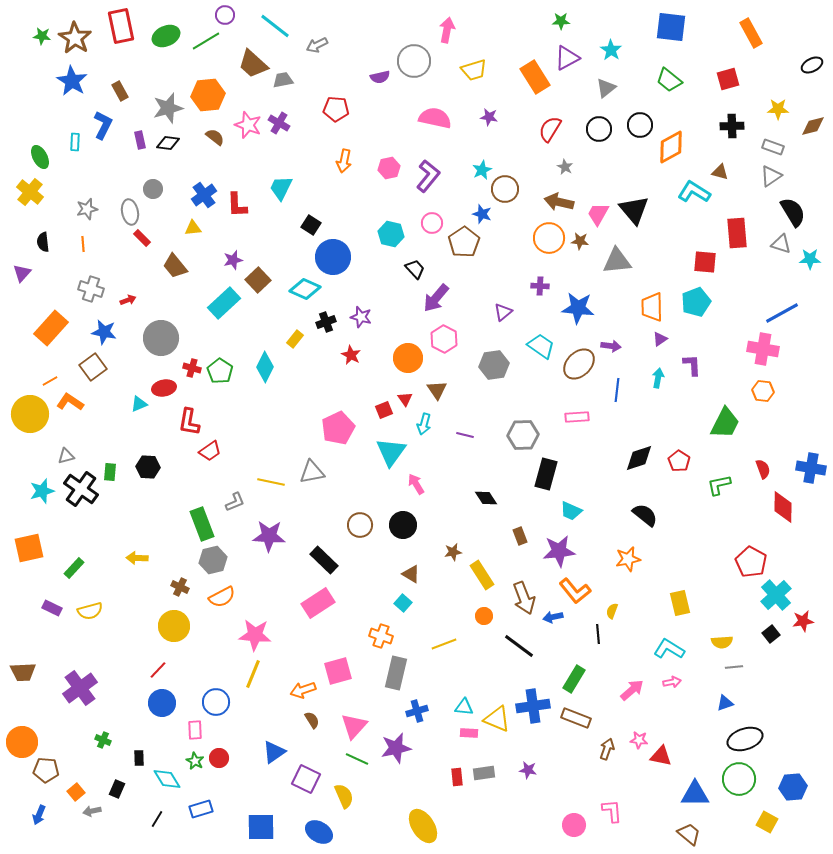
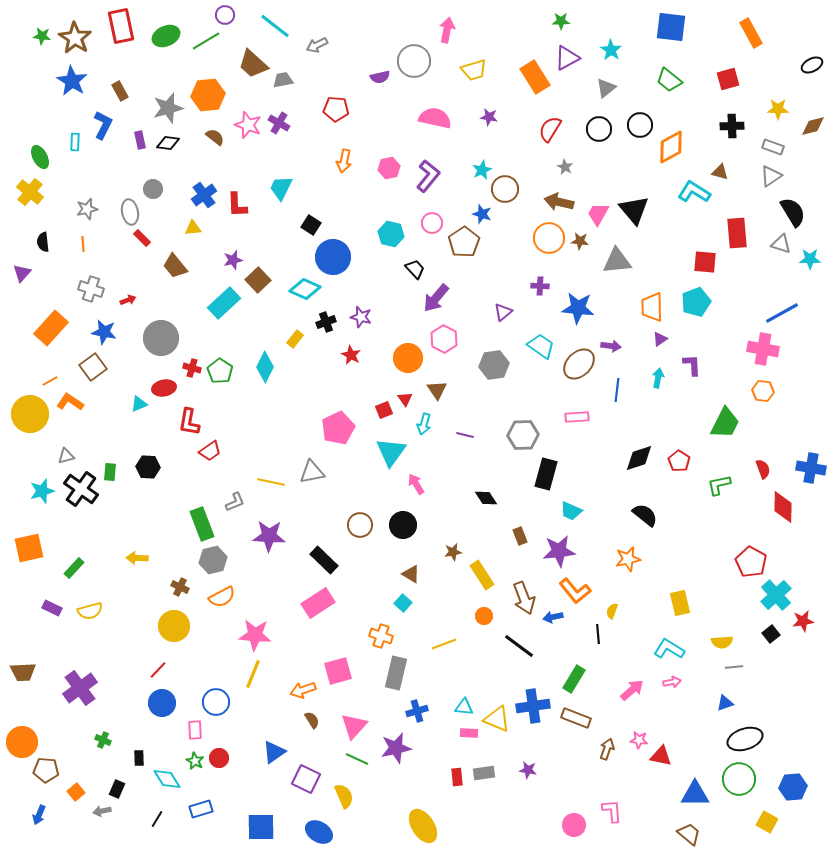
gray arrow at (92, 811): moved 10 px right
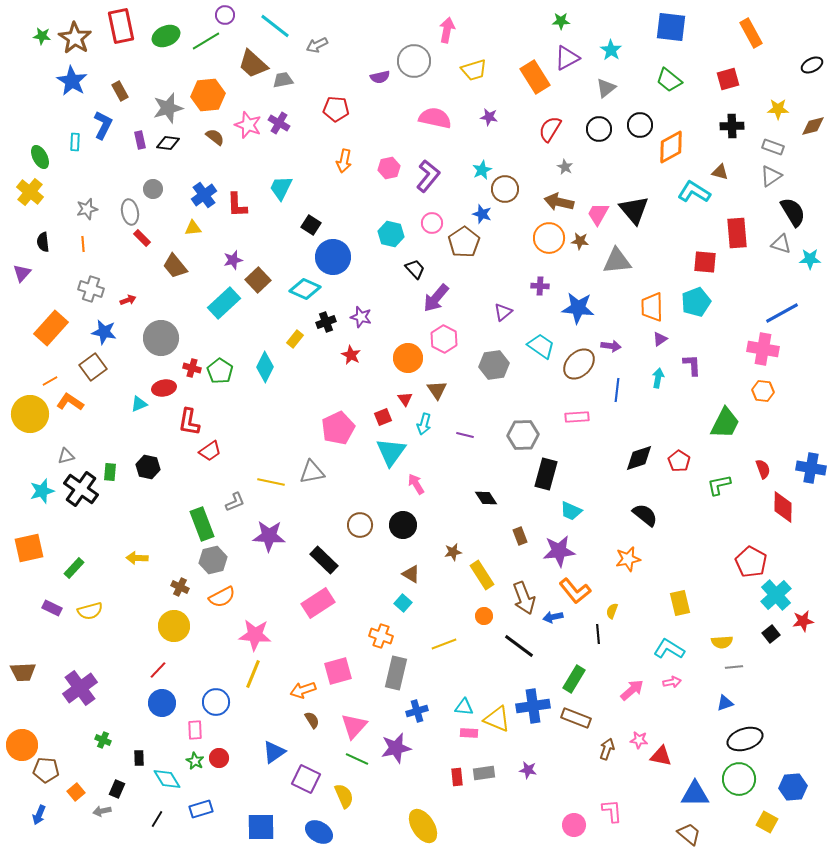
red square at (384, 410): moved 1 px left, 7 px down
black hexagon at (148, 467): rotated 10 degrees clockwise
orange circle at (22, 742): moved 3 px down
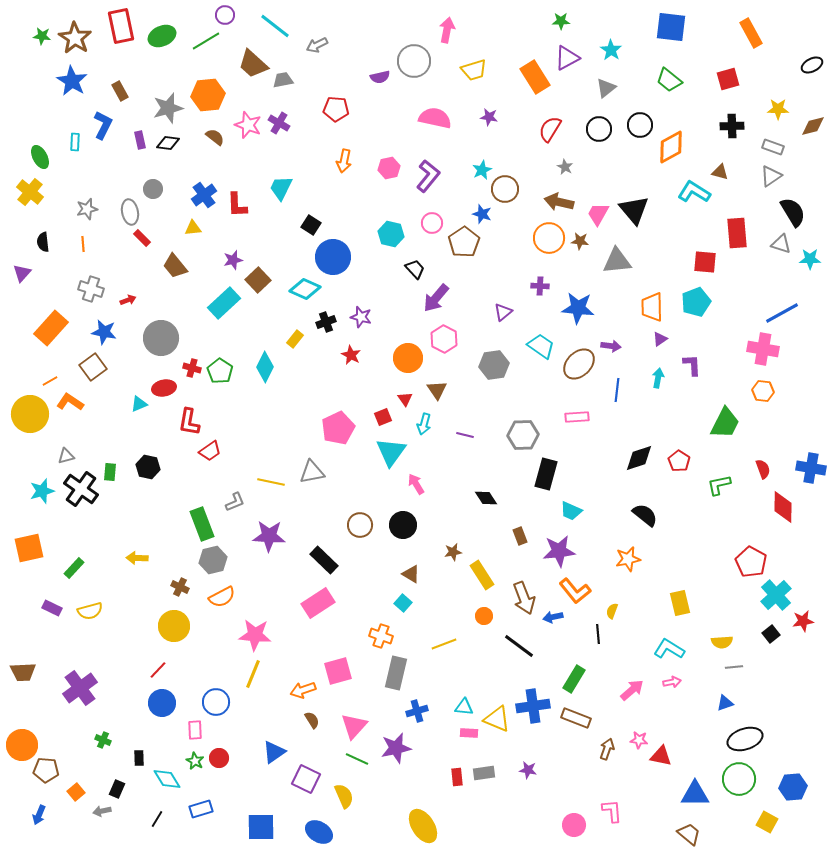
green ellipse at (166, 36): moved 4 px left
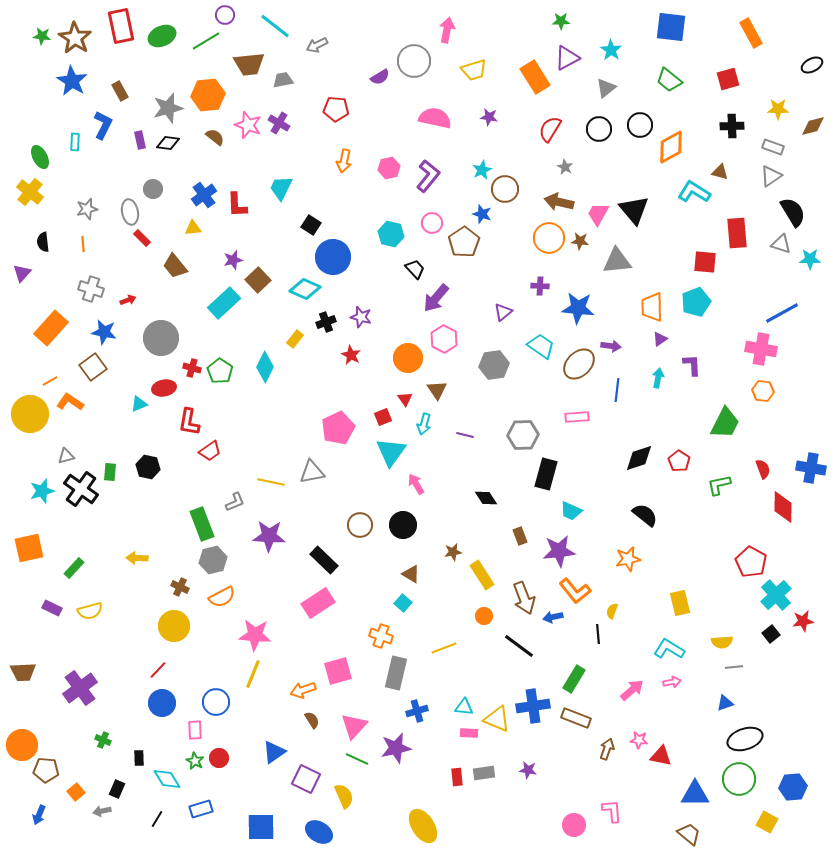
brown trapezoid at (253, 64): moved 4 px left; rotated 48 degrees counterclockwise
purple semicircle at (380, 77): rotated 18 degrees counterclockwise
pink cross at (763, 349): moved 2 px left
yellow line at (444, 644): moved 4 px down
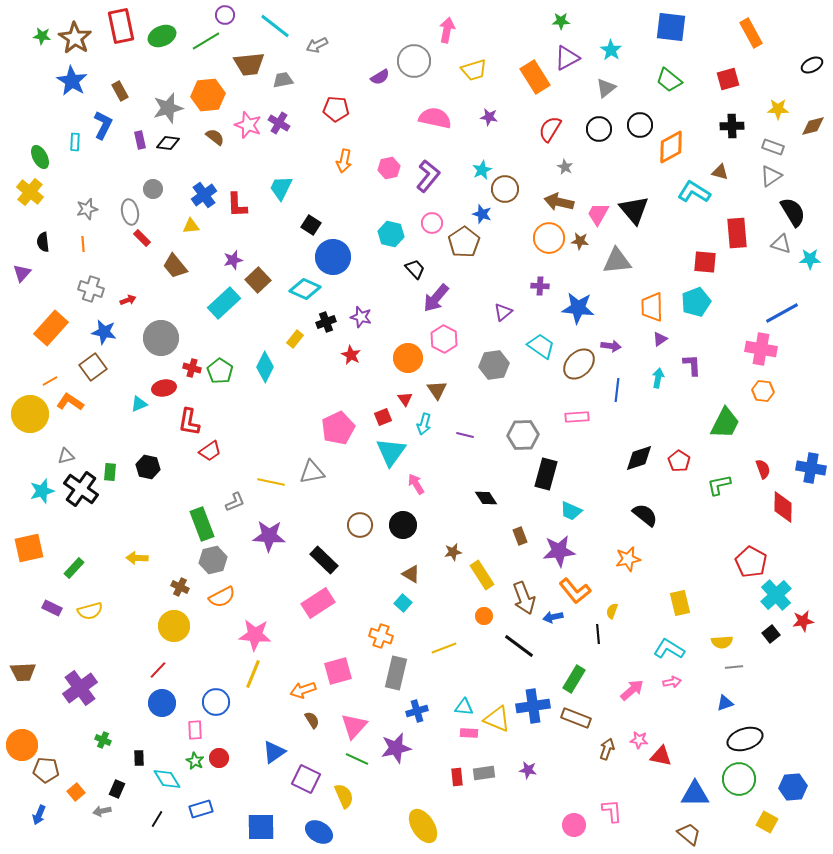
yellow triangle at (193, 228): moved 2 px left, 2 px up
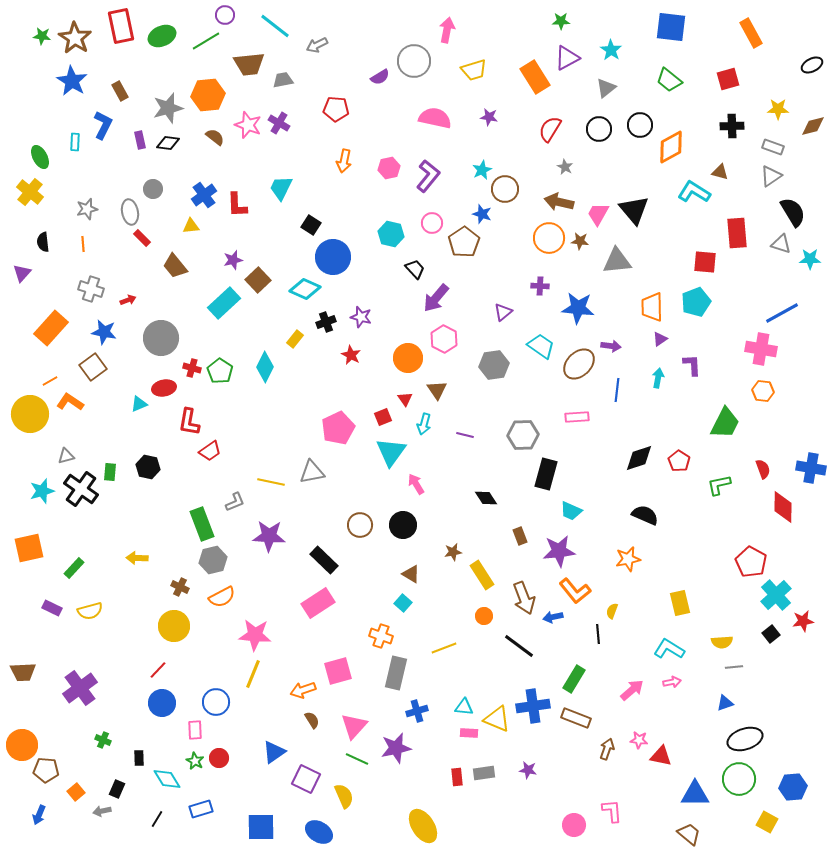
black semicircle at (645, 515): rotated 16 degrees counterclockwise
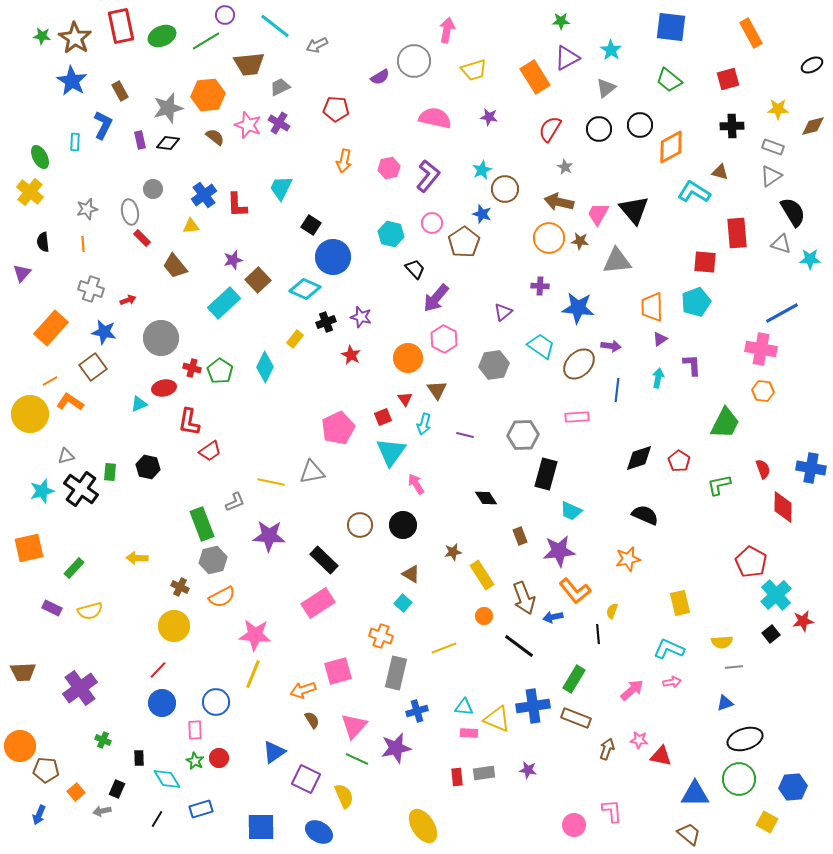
gray trapezoid at (283, 80): moved 3 px left, 7 px down; rotated 15 degrees counterclockwise
cyan L-shape at (669, 649): rotated 8 degrees counterclockwise
orange circle at (22, 745): moved 2 px left, 1 px down
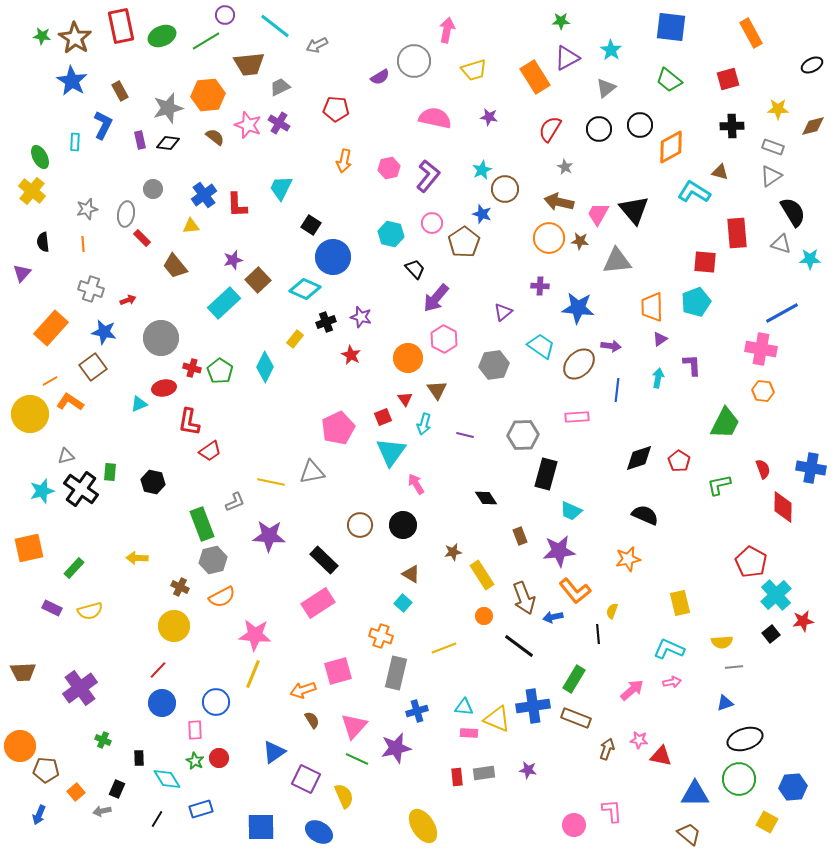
yellow cross at (30, 192): moved 2 px right, 1 px up
gray ellipse at (130, 212): moved 4 px left, 2 px down; rotated 20 degrees clockwise
black hexagon at (148, 467): moved 5 px right, 15 px down
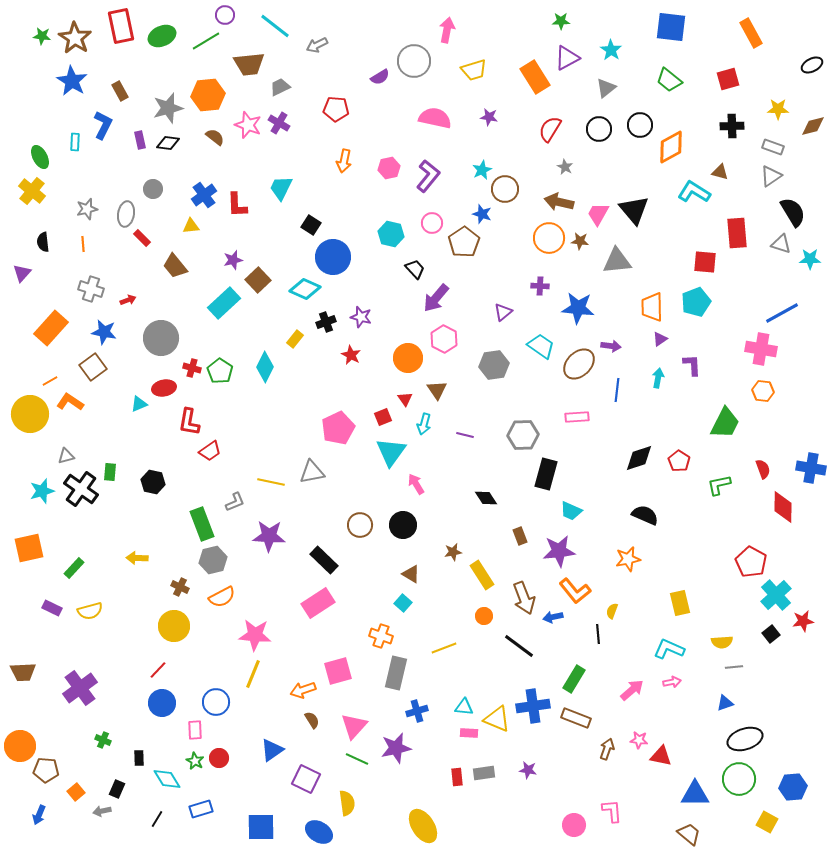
blue triangle at (274, 752): moved 2 px left, 2 px up
yellow semicircle at (344, 796): moved 3 px right, 7 px down; rotated 15 degrees clockwise
